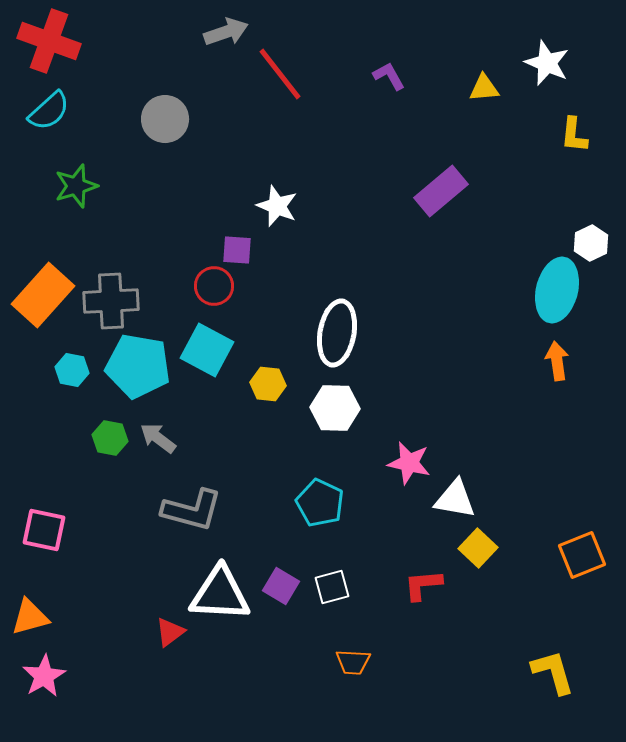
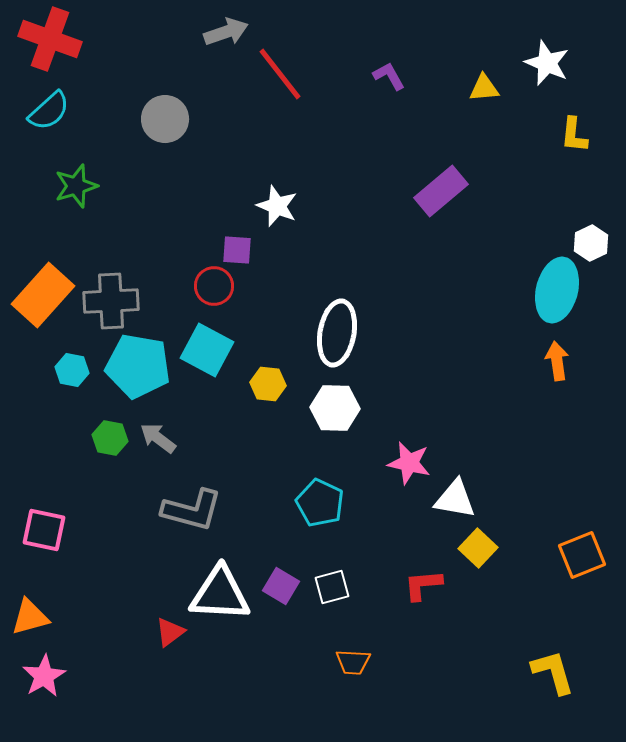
red cross at (49, 41): moved 1 px right, 2 px up
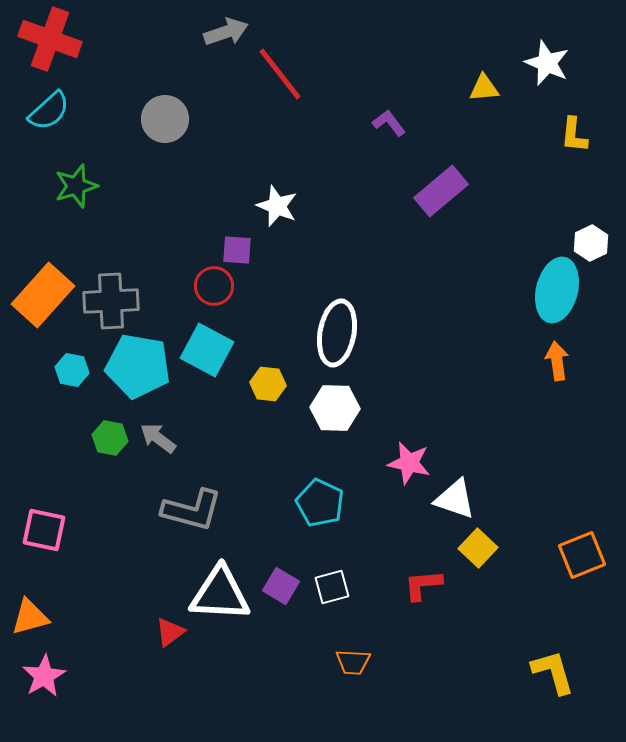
purple L-shape at (389, 76): moved 47 px down; rotated 8 degrees counterclockwise
white triangle at (455, 499): rotated 9 degrees clockwise
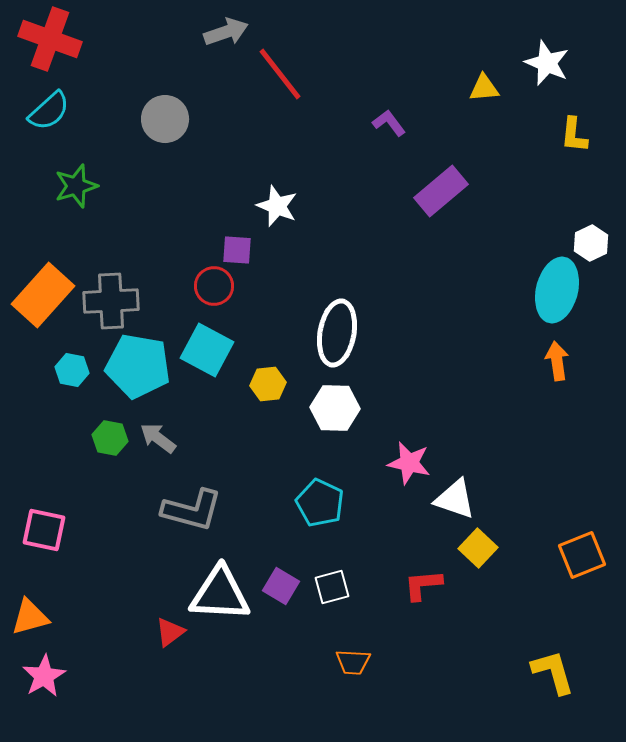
yellow hexagon at (268, 384): rotated 12 degrees counterclockwise
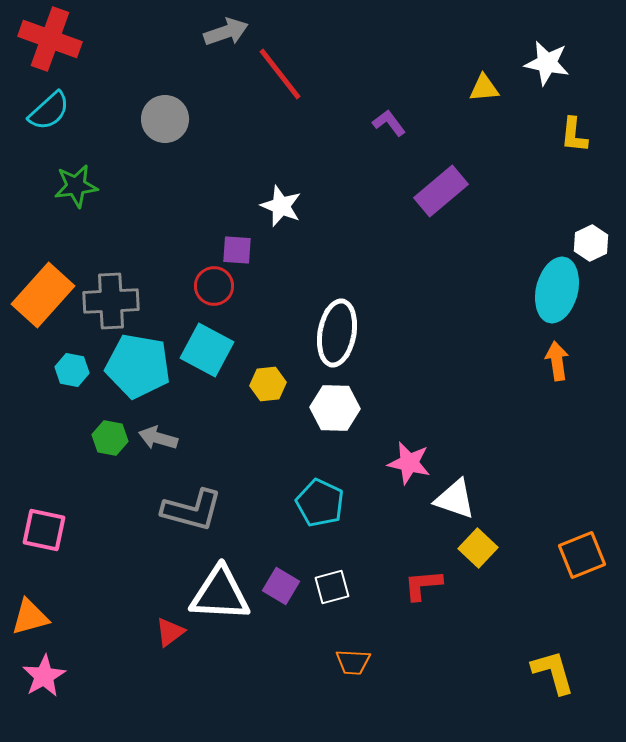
white star at (547, 63): rotated 12 degrees counterclockwise
green star at (76, 186): rotated 9 degrees clockwise
white star at (277, 206): moved 4 px right
gray arrow at (158, 438): rotated 21 degrees counterclockwise
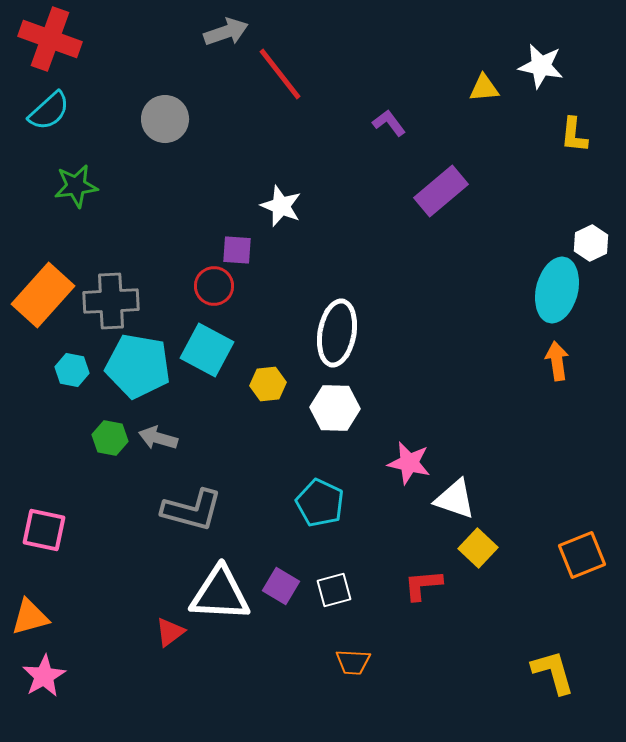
white star at (547, 63): moved 6 px left, 3 px down
white square at (332, 587): moved 2 px right, 3 px down
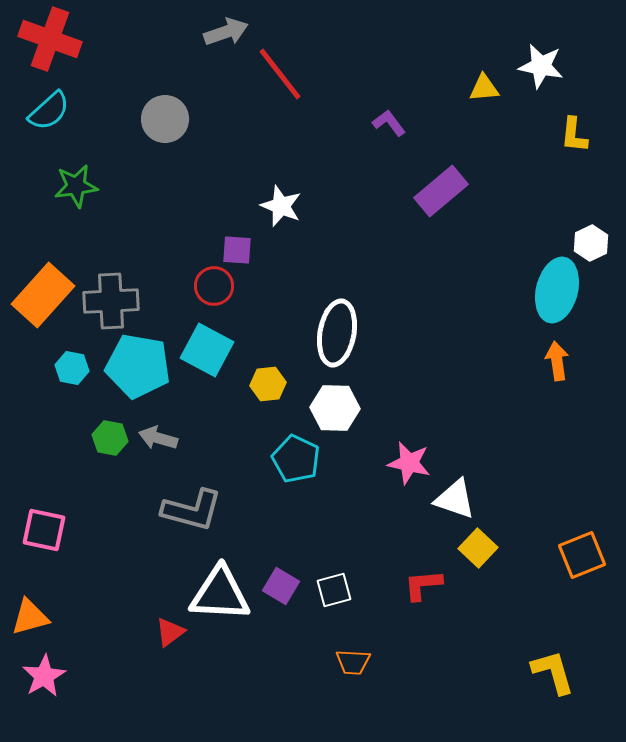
cyan hexagon at (72, 370): moved 2 px up
cyan pentagon at (320, 503): moved 24 px left, 44 px up
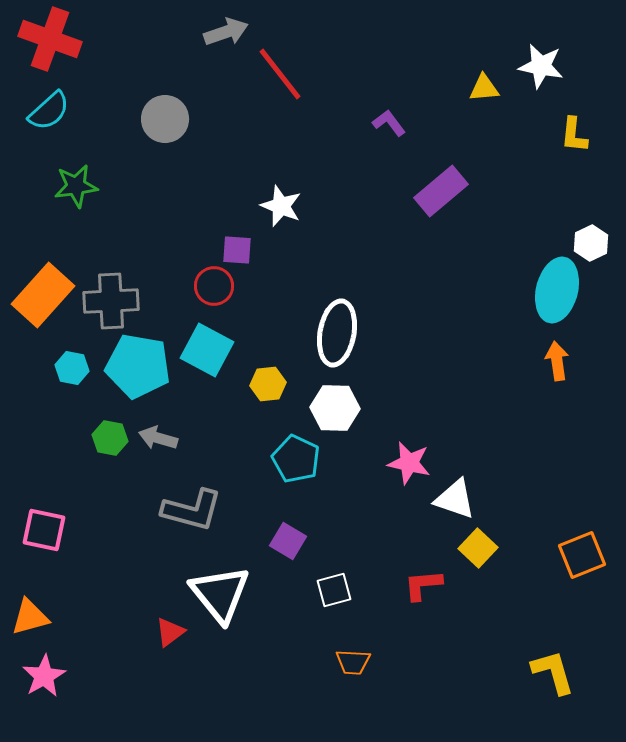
purple square at (281, 586): moved 7 px right, 45 px up
white triangle at (220, 594): rotated 48 degrees clockwise
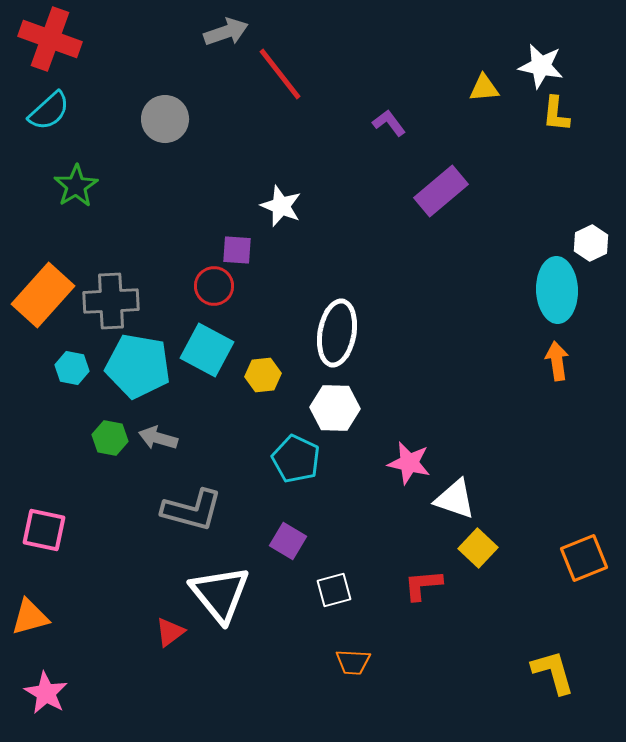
yellow L-shape at (574, 135): moved 18 px left, 21 px up
green star at (76, 186): rotated 24 degrees counterclockwise
cyan ellipse at (557, 290): rotated 16 degrees counterclockwise
yellow hexagon at (268, 384): moved 5 px left, 9 px up
orange square at (582, 555): moved 2 px right, 3 px down
pink star at (44, 676): moved 2 px right, 17 px down; rotated 12 degrees counterclockwise
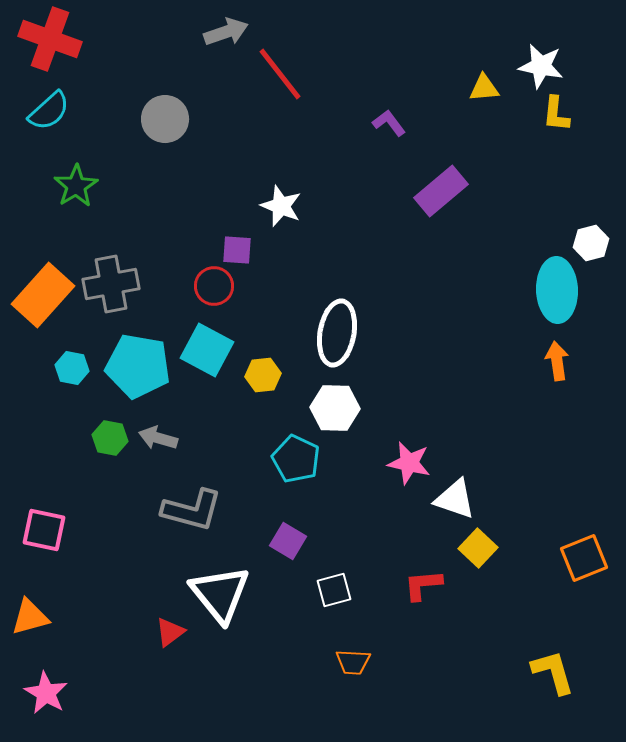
white hexagon at (591, 243): rotated 12 degrees clockwise
gray cross at (111, 301): moved 17 px up; rotated 8 degrees counterclockwise
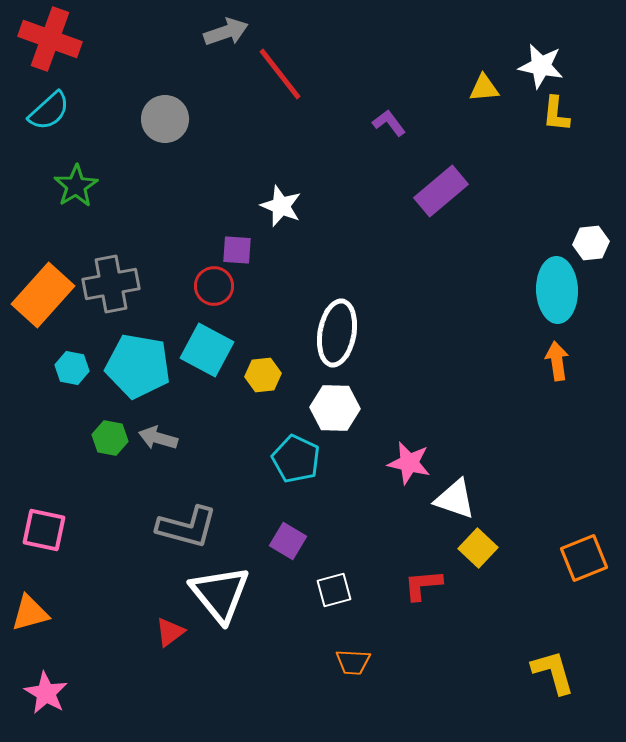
white hexagon at (591, 243): rotated 8 degrees clockwise
gray L-shape at (192, 510): moved 5 px left, 17 px down
orange triangle at (30, 617): moved 4 px up
